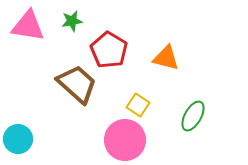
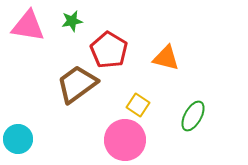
brown trapezoid: rotated 78 degrees counterclockwise
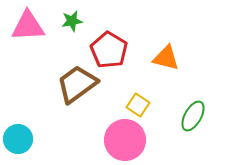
pink triangle: rotated 12 degrees counterclockwise
